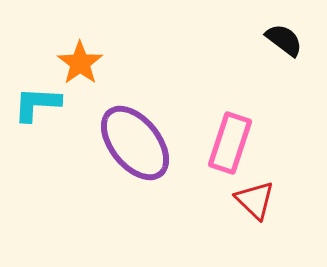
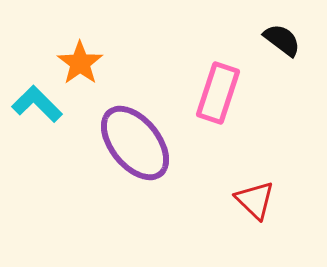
black semicircle: moved 2 px left
cyan L-shape: rotated 42 degrees clockwise
pink rectangle: moved 12 px left, 50 px up
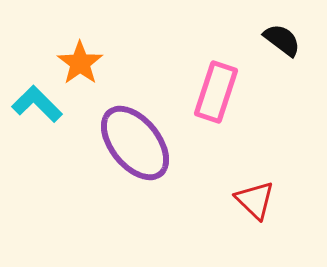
pink rectangle: moved 2 px left, 1 px up
